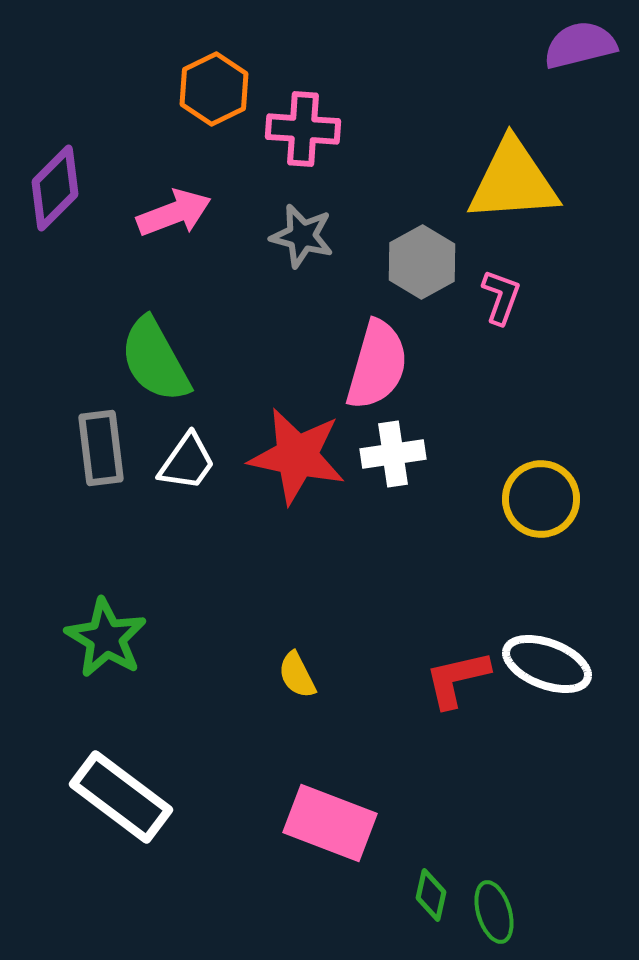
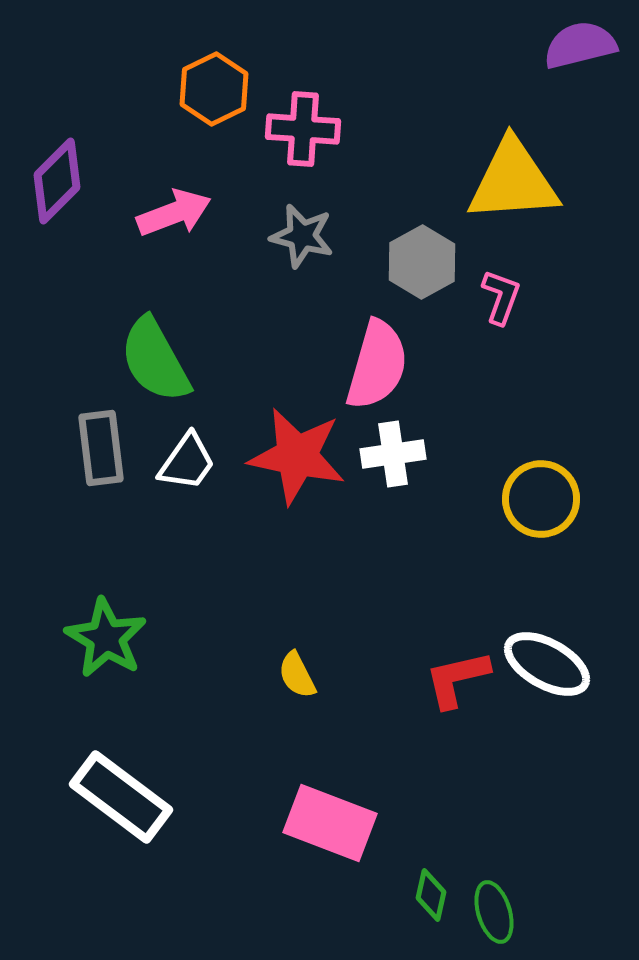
purple diamond: moved 2 px right, 7 px up
white ellipse: rotated 8 degrees clockwise
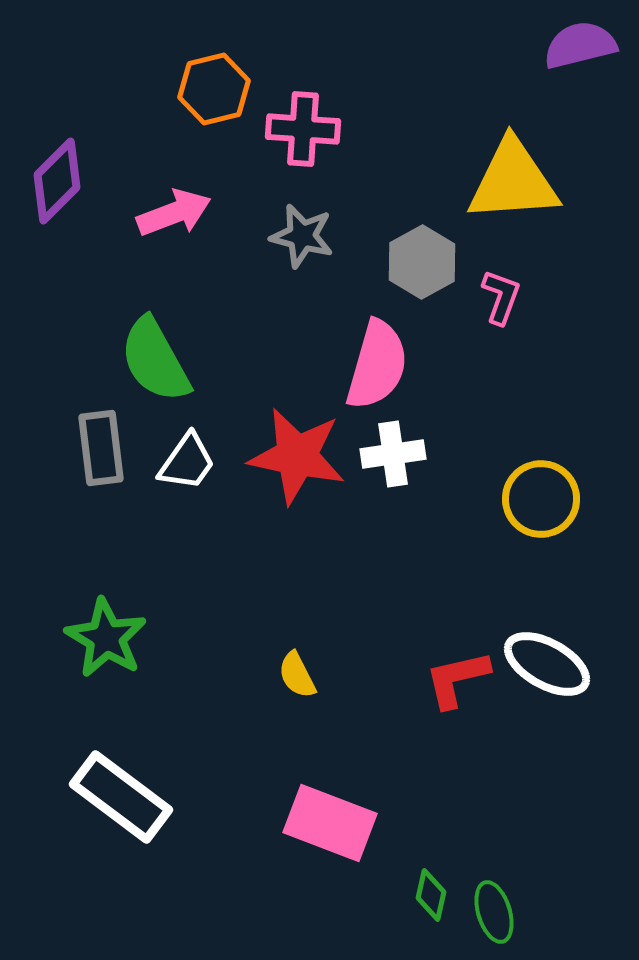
orange hexagon: rotated 12 degrees clockwise
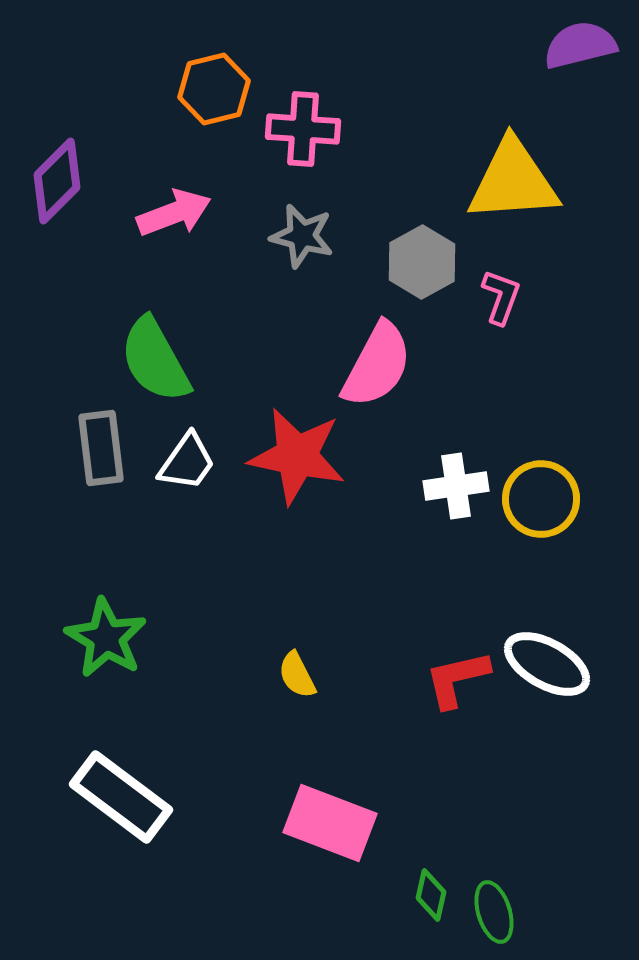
pink semicircle: rotated 12 degrees clockwise
white cross: moved 63 px right, 32 px down
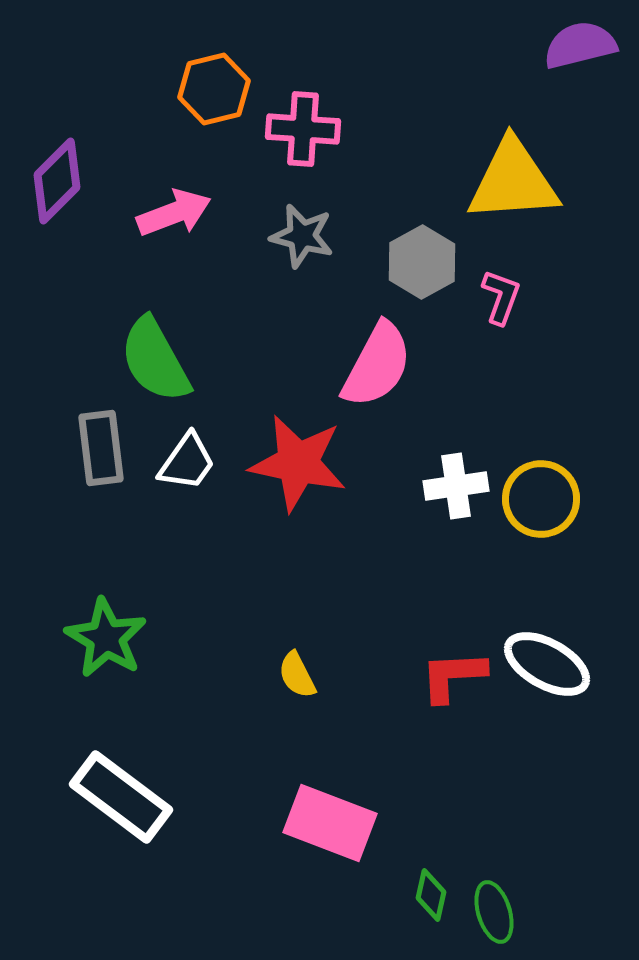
red star: moved 1 px right, 7 px down
red L-shape: moved 4 px left, 3 px up; rotated 10 degrees clockwise
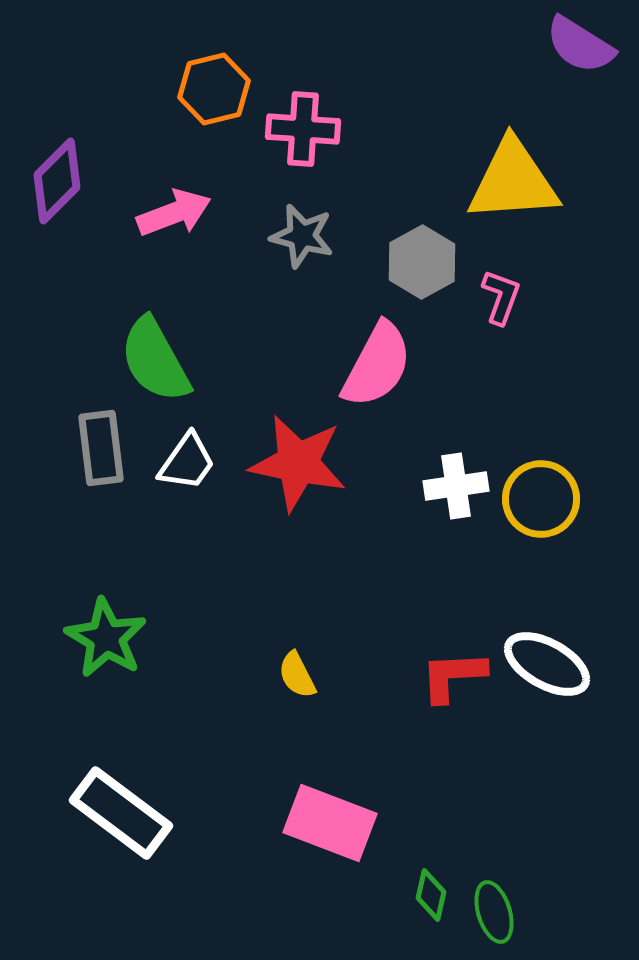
purple semicircle: rotated 134 degrees counterclockwise
white rectangle: moved 16 px down
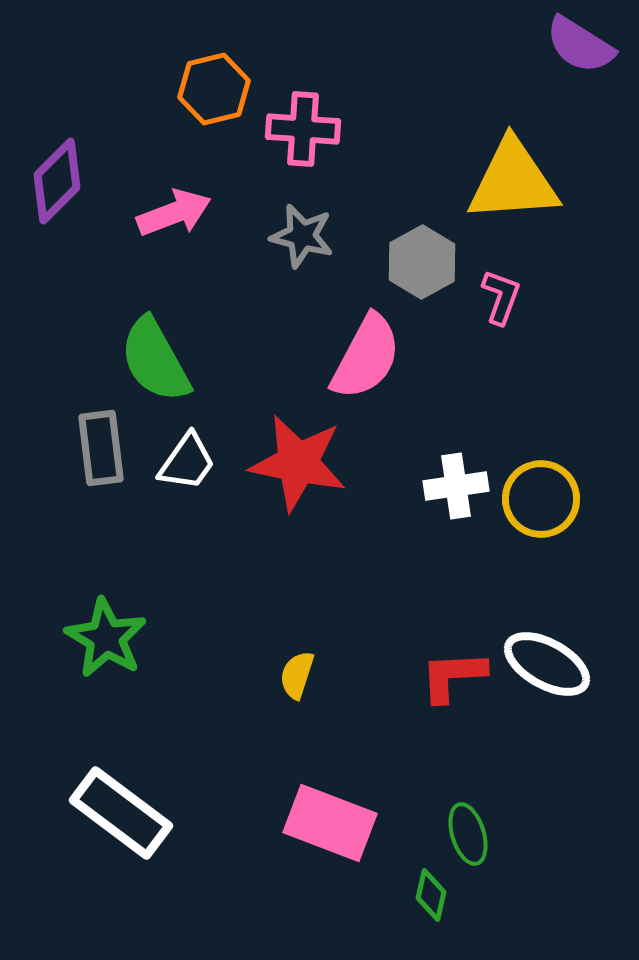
pink semicircle: moved 11 px left, 8 px up
yellow semicircle: rotated 45 degrees clockwise
green ellipse: moved 26 px left, 78 px up
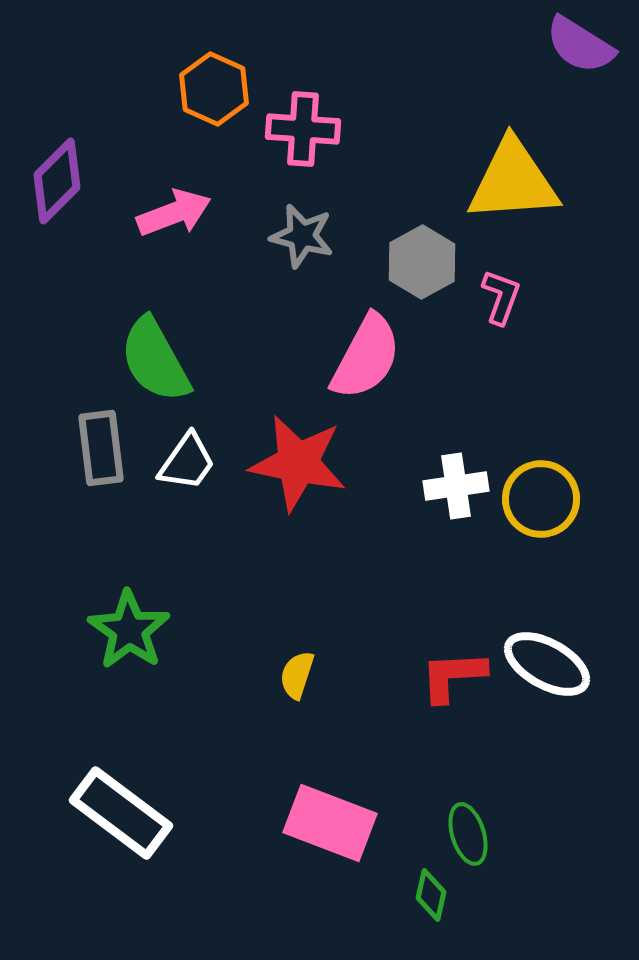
orange hexagon: rotated 22 degrees counterclockwise
green star: moved 23 px right, 8 px up; rotated 4 degrees clockwise
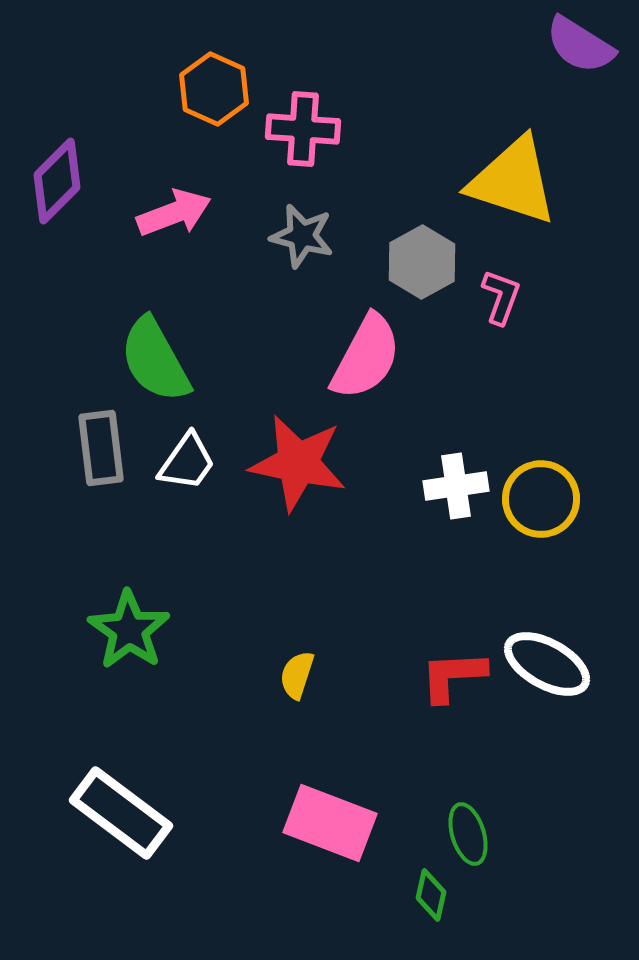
yellow triangle: rotated 22 degrees clockwise
